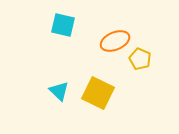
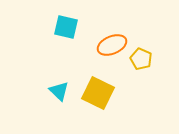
cyan square: moved 3 px right, 2 px down
orange ellipse: moved 3 px left, 4 px down
yellow pentagon: moved 1 px right
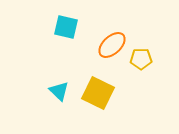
orange ellipse: rotated 20 degrees counterclockwise
yellow pentagon: rotated 25 degrees counterclockwise
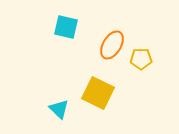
orange ellipse: rotated 16 degrees counterclockwise
cyan triangle: moved 18 px down
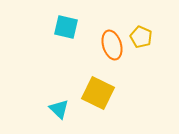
orange ellipse: rotated 48 degrees counterclockwise
yellow pentagon: moved 22 px up; rotated 25 degrees clockwise
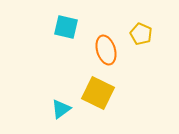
yellow pentagon: moved 3 px up
orange ellipse: moved 6 px left, 5 px down
cyan triangle: moved 2 px right; rotated 40 degrees clockwise
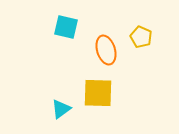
yellow pentagon: moved 3 px down
yellow square: rotated 24 degrees counterclockwise
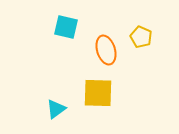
cyan triangle: moved 5 px left
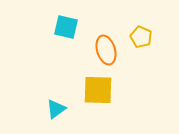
yellow square: moved 3 px up
